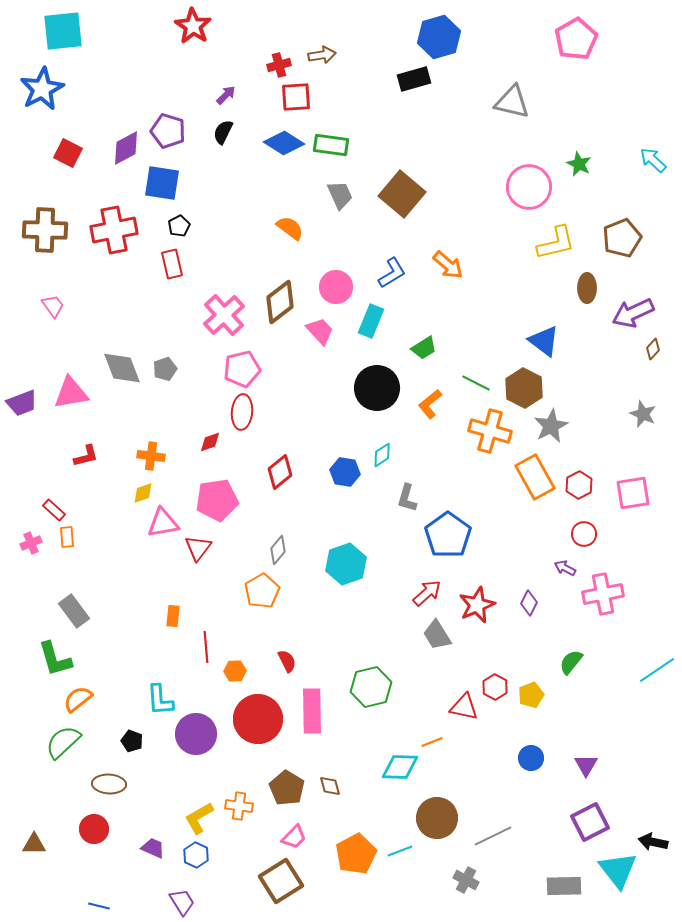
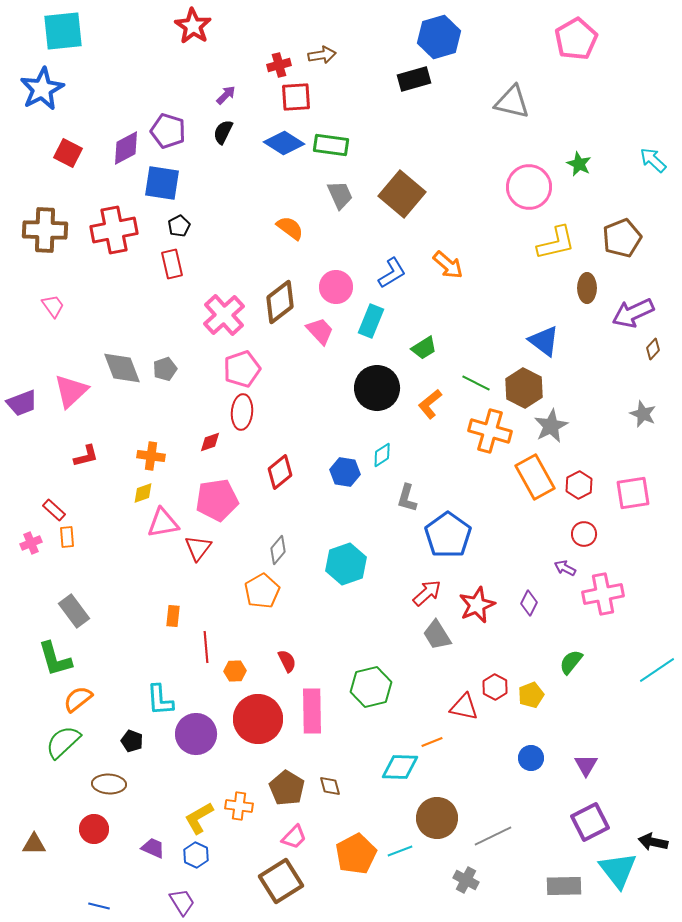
pink pentagon at (242, 369): rotated 6 degrees counterclockwise
pink triangle at (71, 393): moved 2 px up; rotated 33 degrees counterclockwise
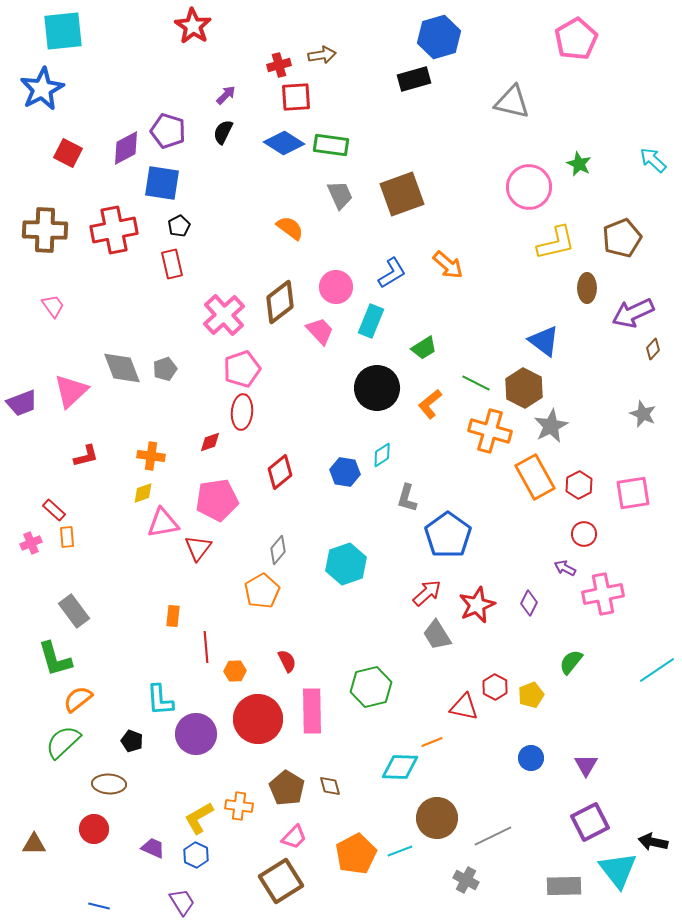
brown square at (402, 194): rotated 30 degrees clockwise
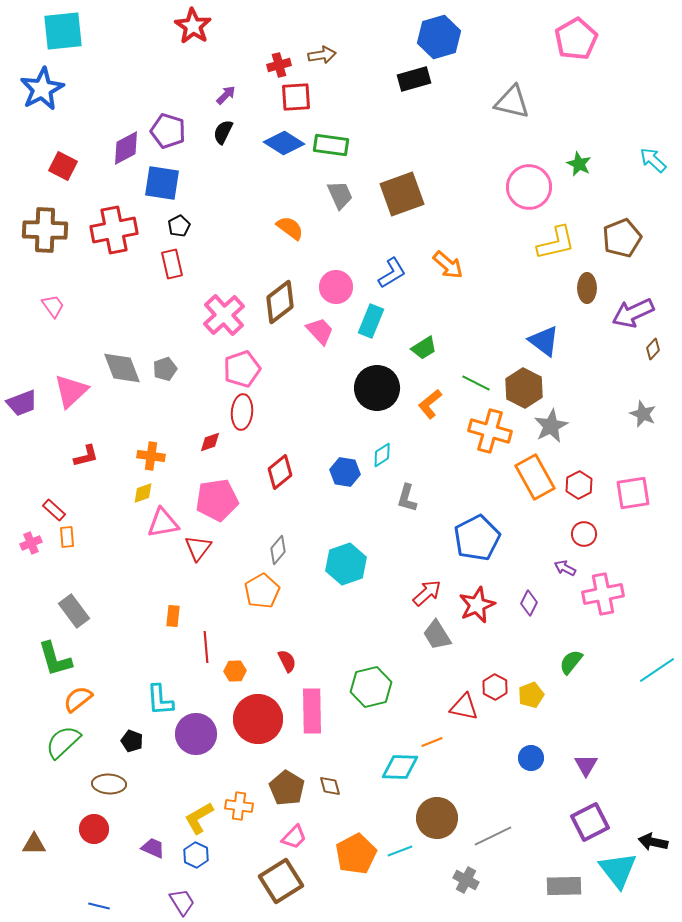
red square at (68, 153): moved 5 px left, 13 px down
blue pentagon at (448, 535): moved 29 px right, 3 px down; rotated 9 degrees clockwise
